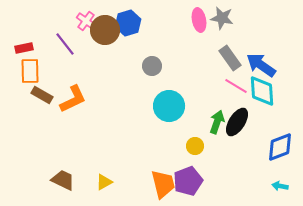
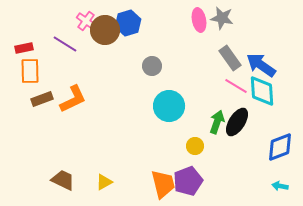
purple line: rotated 20 degrees counterclockwise
brown rectangle: moved 4 px down; rotated 50 degrees counterclockwise
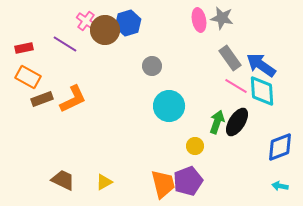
orange rectangle: moved 2 px left, 6 px down; rotated 60 degrees counterclockwise
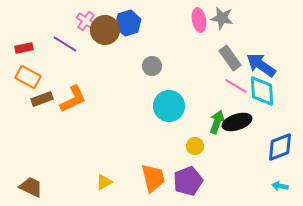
black ellipse: rotated 40 degrees clockwise
brown trapezoid: moved 32 px left, 7 px down
orange trapezoid: moved 10 px left, 6 px up
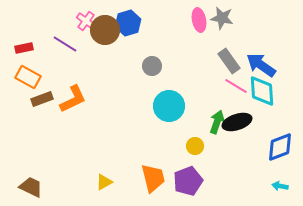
gray rectangle: moved 1 px left, 3 px down
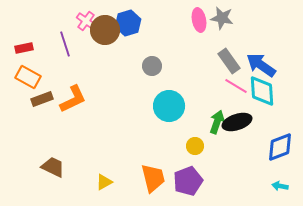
purple line: rotated 40 degrees clockwise
brown trapezoid: moved 22 px right, 20 px up
